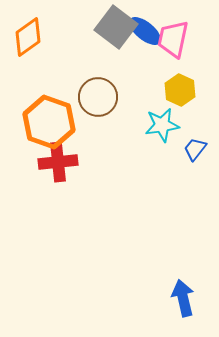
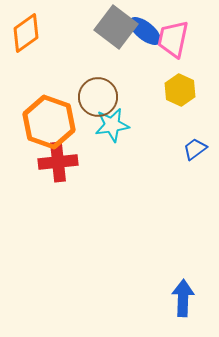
orange diamond: moved 2 px left, 4 px up
cyan star: moved 50 px left
blue trapezoid: rotated 15 degrees clockwise
blue arrow: rotated 15 degrees clockwise
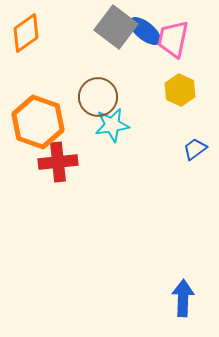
orange hexagon: moved 11 px left
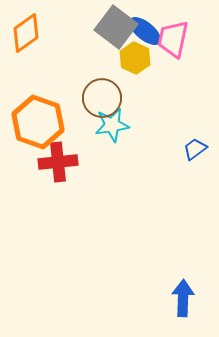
yellow hexagon: moved 45 px left, 32 px up
brown circle: moved 4 px right, 1 px down
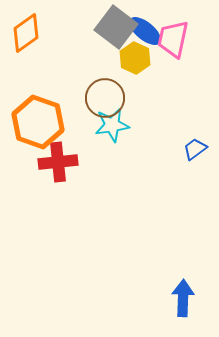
brown circle: moved 3 px right
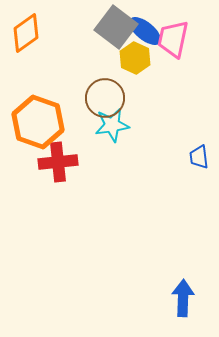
blue trapezoid: moved 4 px right, 8 px down; rotated 60 degrees counterclockwise
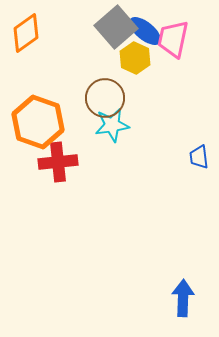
gray square: rotated 12 degrees clockwise
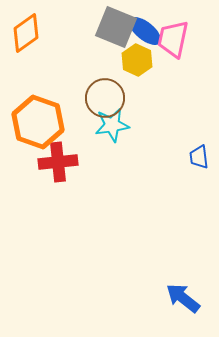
gray square: rotated 27 degrees counterclockwise
yellow hexagon: moved 2 px right, 2 px down
blue arrow: rotated 54 degrees counterclockwise
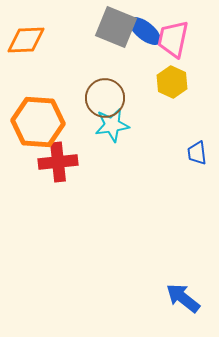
orange diamond: moved 7 px down; rotated 33 degrees clockwise
yellow hexagon: moved 35 px right, 22 px down
orange hexagon: rotated 15 degrees counterclockwise
blue trapezoid: moved 2 px left, 4 px up
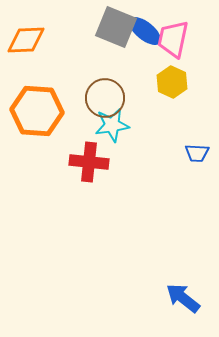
orange hexagon: moved 1 px left, 11 px up
blue trapezoid: rotated 80 degrees counterclockwise
red cross: moved 31 px right; rotated 12 degrees clockwise
